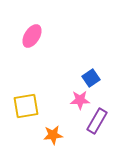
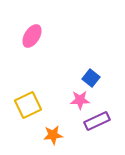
blue square: rotated 18 degrees counterclockwise
yellow square: moved 2 px right, 1 px up; rotated 16 degrees counterclockwise
purple rectangle: rotated 35 degrees clockwise
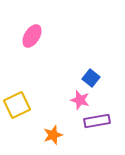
pink star: rotated 18 degrees clockwise
yellow square: moved 11 px left
purple rectangle: rotated 15 degrees clockwise
orange star: rotated 12 degrees counterclockwise
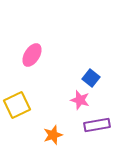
pink ellipse: moved 19 px down
purple rectangle: moved 4 px down
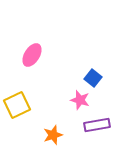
blue square: moved 2 px right
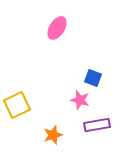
pink ellipse: moved 25 px right, 27 px up
blue square: rotated 18 degrees counterclockwise
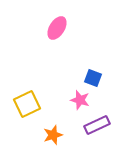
yellow square: moved 10 px right, 1 px up
purple rectangle: rotated 15 degrees counterclockwise
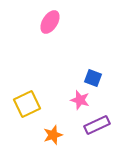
pink ellipse: moved 7 px left, 6 px up
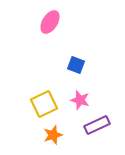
blue square: moved 17 px left, 13 px up
yellow square: moved 17 px right
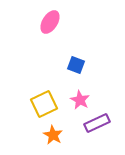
pink star: rotated 12 degrees clockwise
purple rectangle: moved 2 px up
orange star: rotated 24 degrees counterclockwise
